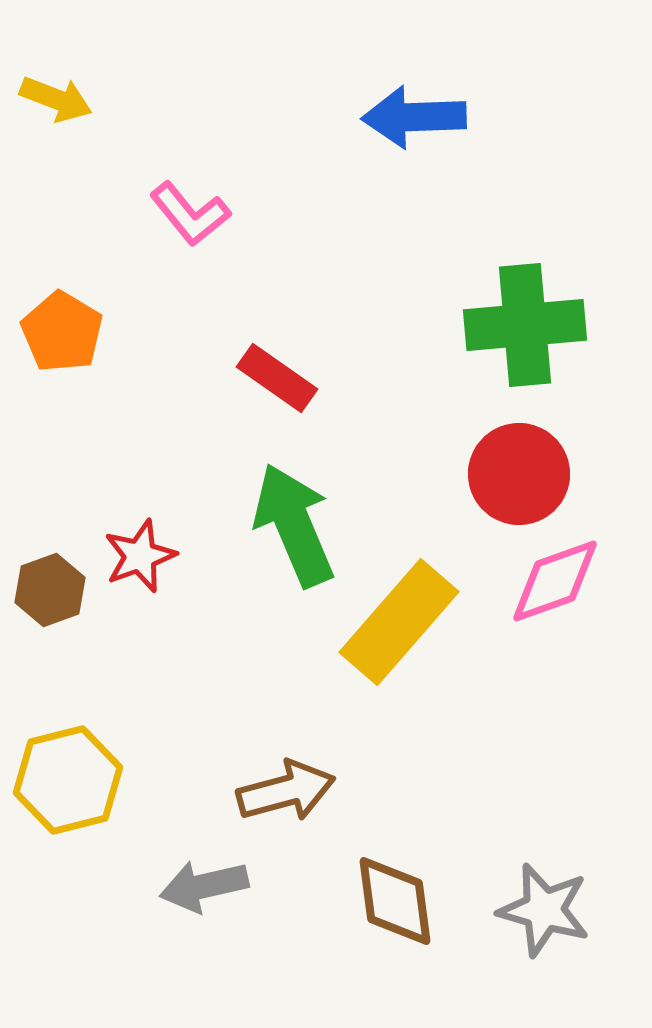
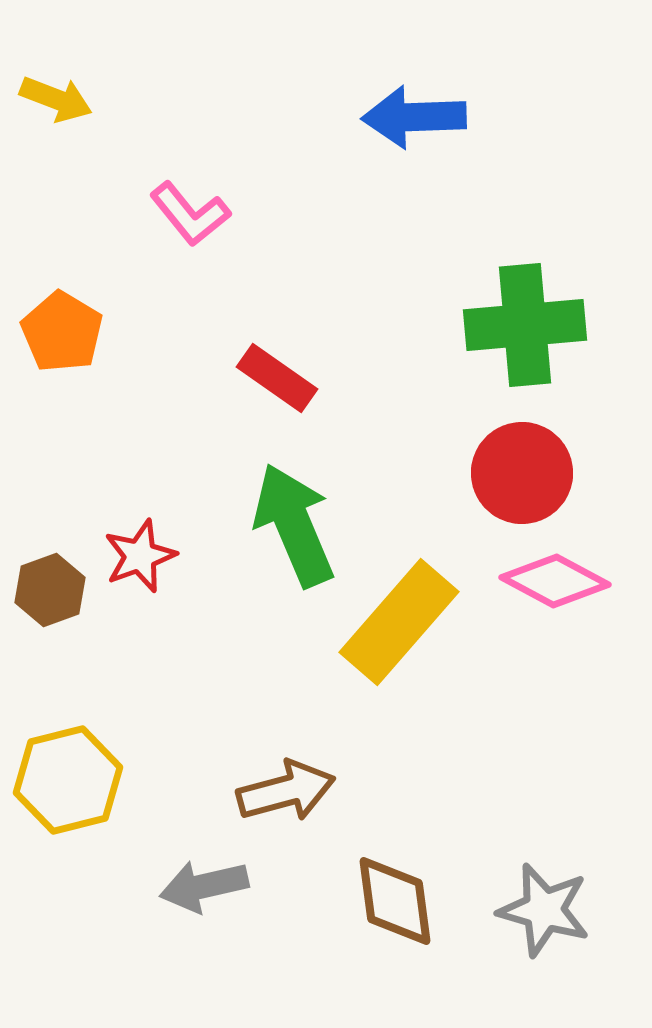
red circle: moved 3 px right, 1 px up
pink diamond: rotated 48 degrees clockwise
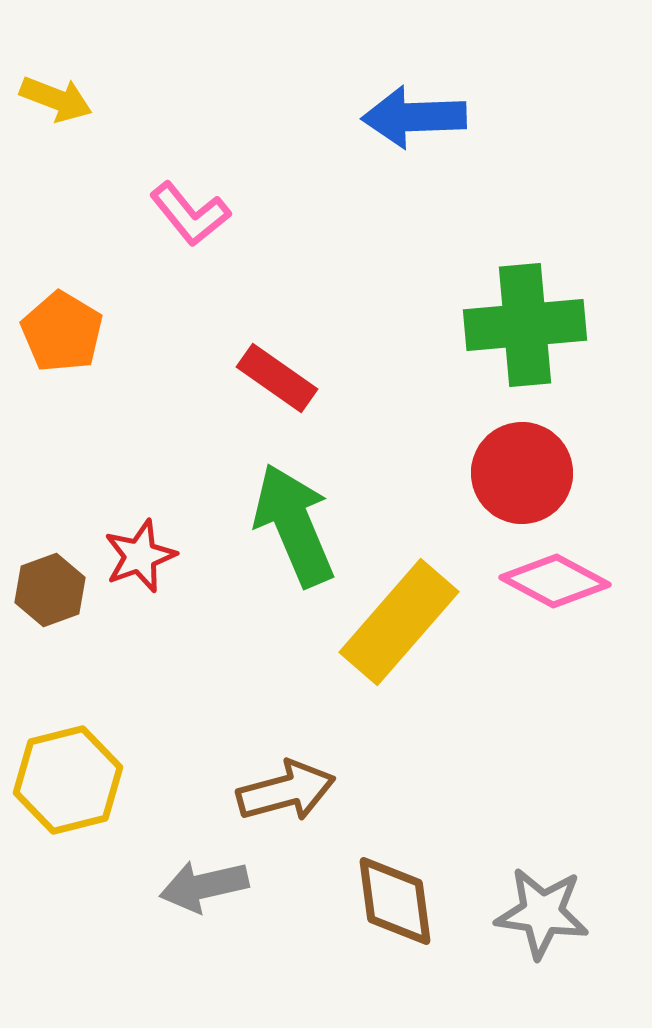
gray star: moved 2 px left, 3 px down; rotated 8 degrees counterclockwise
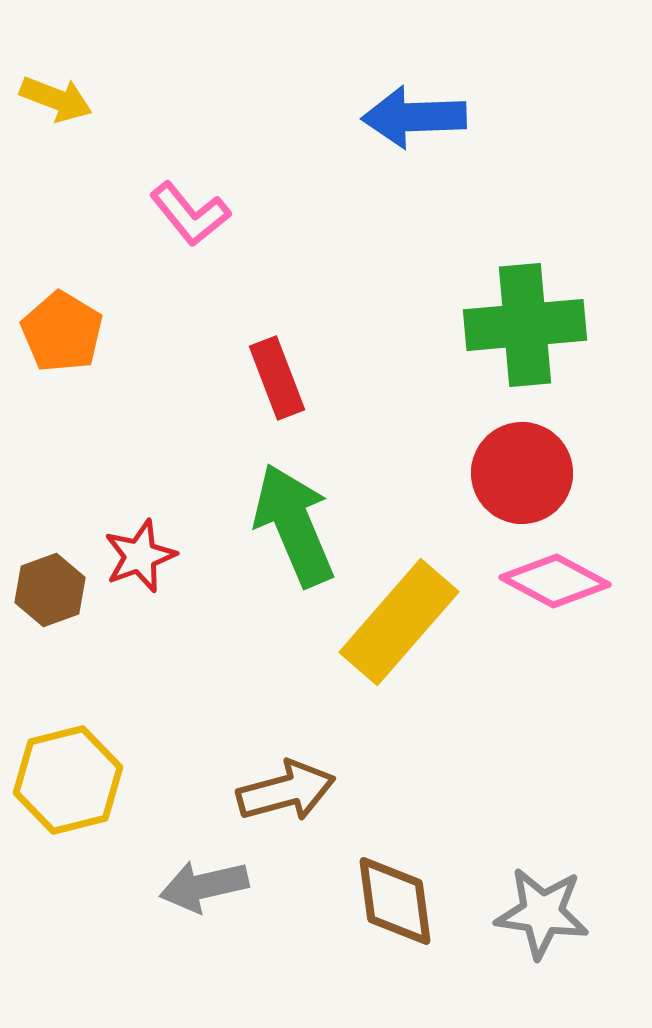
red rectangle: rotated 34 degrees clockwise
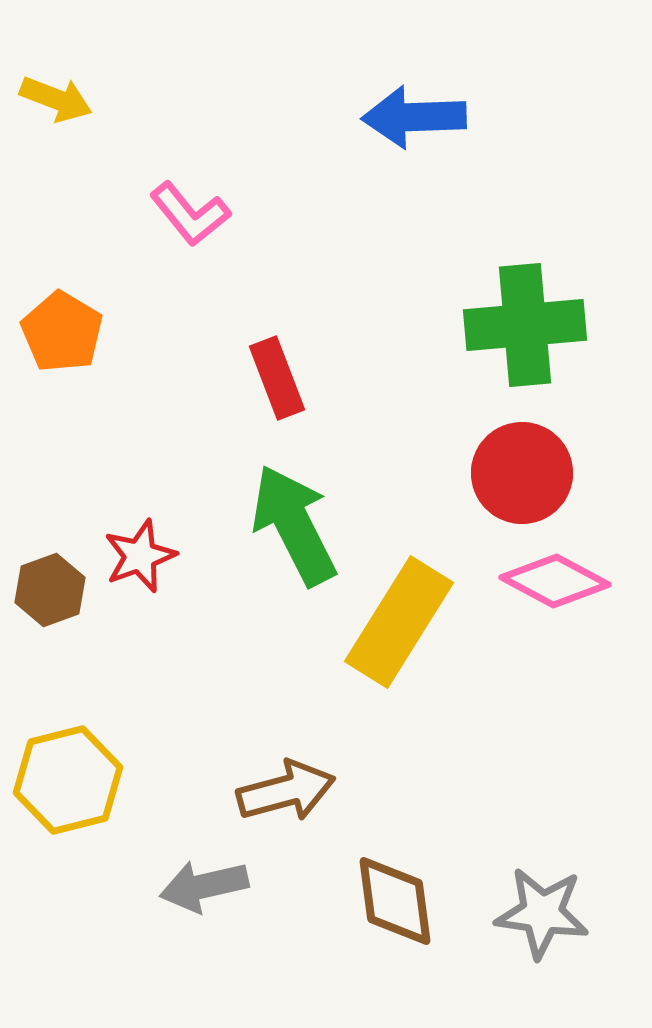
green arrow: rotated 4 degrees counterclockwise
yellow rectangle: rotated 9 degrees counterclockwise
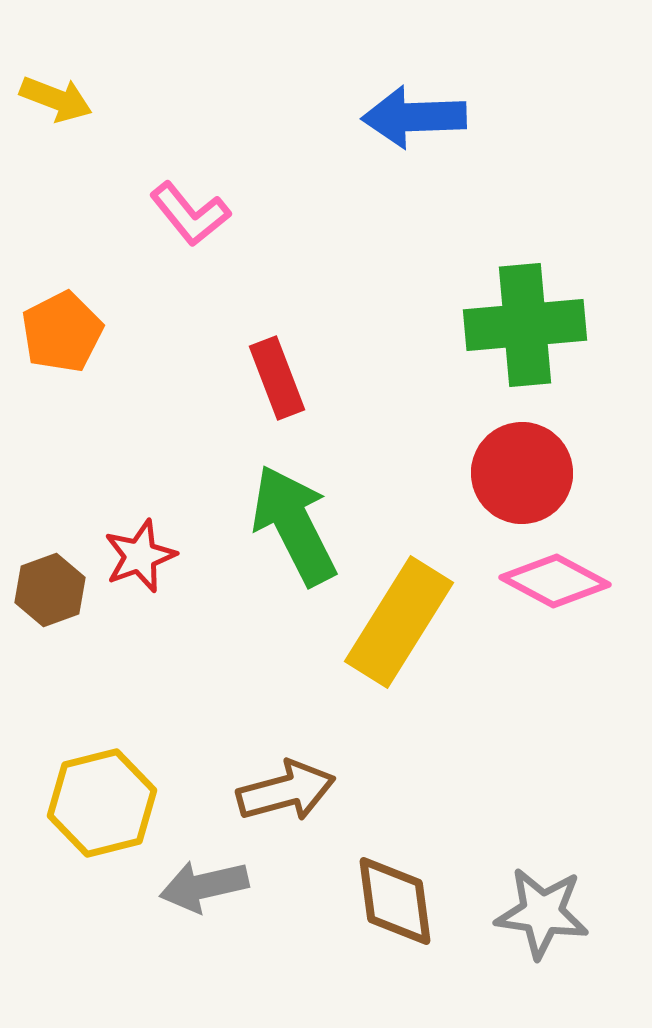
orange pentagon: rotated 14 degrees clockwise
yellow hexagon: moved 34 px right, 23 px down
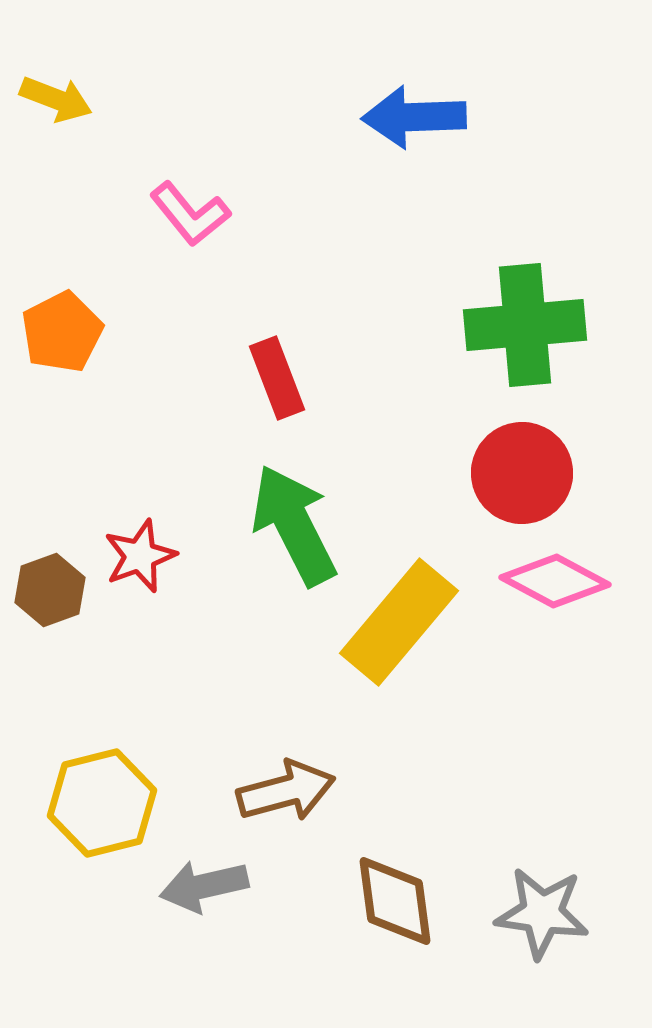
yellow rectangle: rotated 8 degrees clockwise
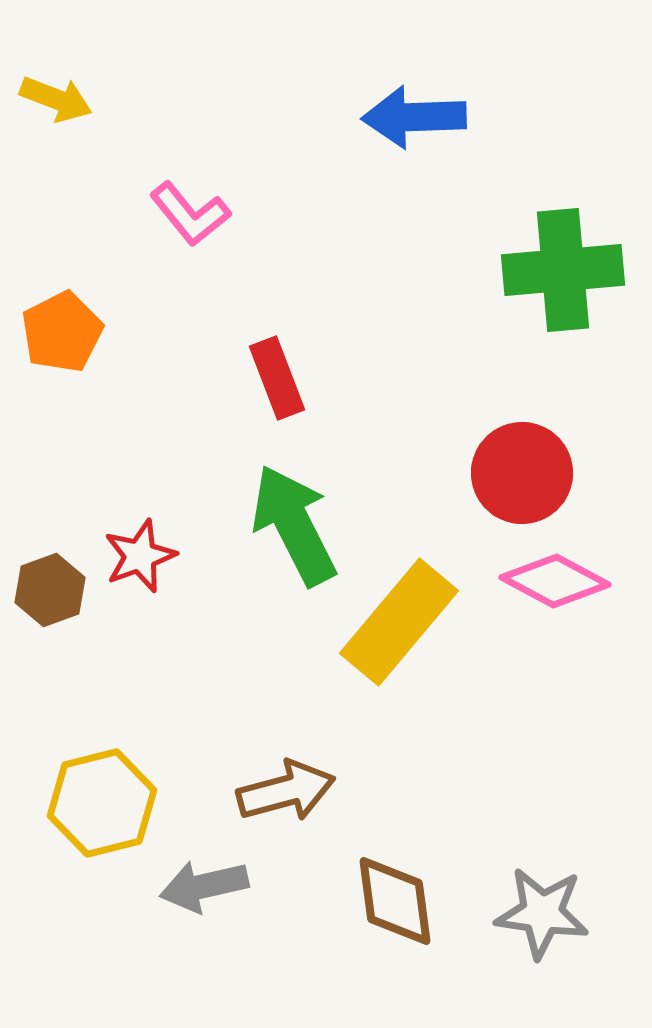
green cross: moved 38 px right, 55 px up
